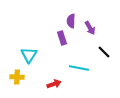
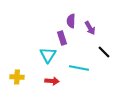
cyan triangle: moved 19 px right
red arrow: moved 2 px left, 3 px up; rotated 24 degrees clockwise
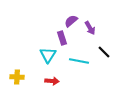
purple semicircle: rotated 48 degrees clockwise
cyan line: moved 7 px up
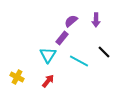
purple arrow: moved 6 px right, 8 px up; rotated 32 degrees clockwise
purple rectangle: rotated 56 degrees clockwise
cyan line: rotated 18 degrees clockwise
yellow cross: rotated 24 degrees clockwise
red arrow: moved 4 px left; rotated 56 degrees counterclockwise
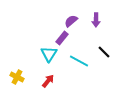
cyan triangle: moved 1 px right, 1 px up
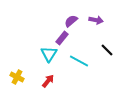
purple arrow: rotated 80 degrees counterclockwise
black line: moved 3 px right, 2 px up
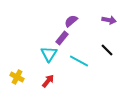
purple arrow: moved 13 px right
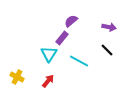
purple arrow: moved 7 px down
